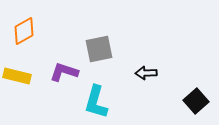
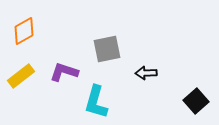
gray square: moved 8 px right
yellow rectangle: moved 4 px right; rotated 52 degrees counterclockwise
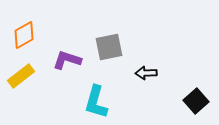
orange diamond: moved 4 px down
gray square: moved 2 px right, 2 px up
purple L-shape: moved 3 px right, 12 px up
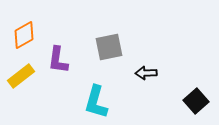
purple L-shape: moved 9 px left; rotated 100 degrees counterclockwise
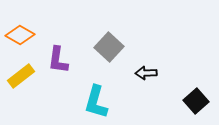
orange diamond: moved 4 px left; rotated 60 degrees clockwise
gray square: rotated 36 degrees counterclockwise
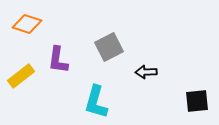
orange diamond: moved 7 px right, 11 px up; rotated 12 degrees counterclockwise
gray square: rotated 20 degrees clockwise
black arrow: moved 1 px up
black square: moved 1 px right; rotated 35 degrees clockwise
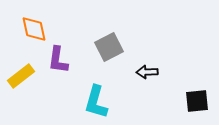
orange diamond: moved 7 px right, 5 px down; rotated 60 degrees clockwise
black arrow: moved 1 px right
